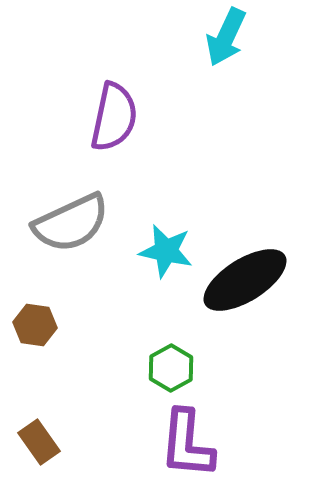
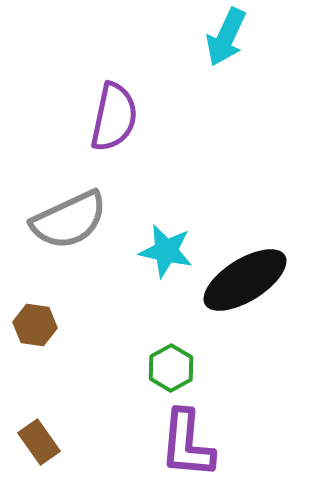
gray semicircle: moved 2 px left, 3 px up
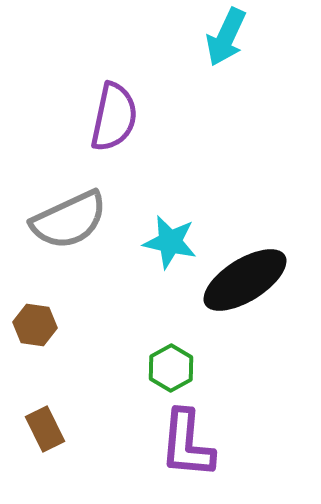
cyan star: moved 4 px right, 9 px up
brown rectangle: moved 6 px right, 13 px up; rotated 9 degrees clockwise
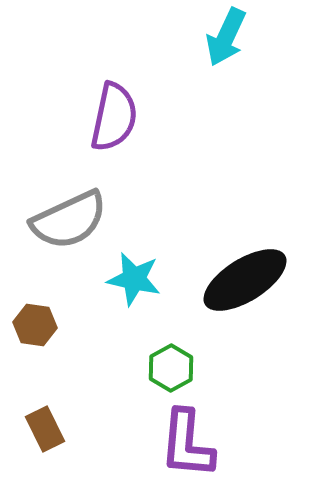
cyan star: moved 36 px left, 37 px down
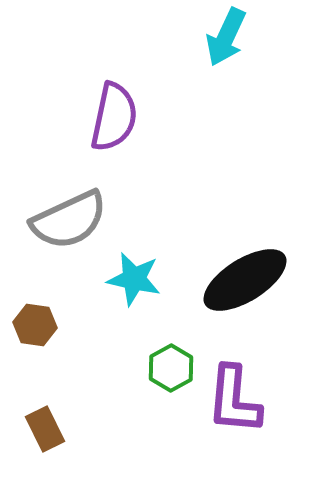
purple L-shape: moved 47 px right, 44 px up
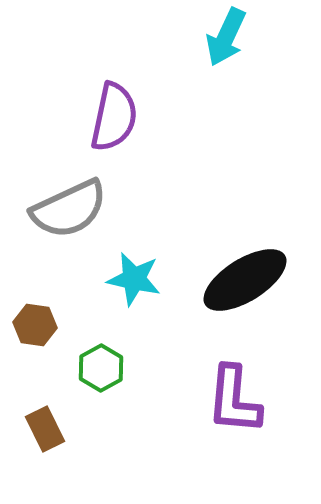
gray semicircle: moved 11 px up
green hexagon: moved 70 px left
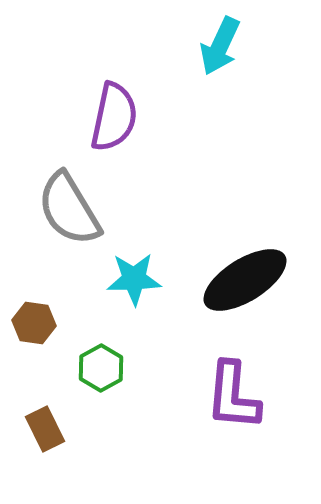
cyan arrow: moved 6 px left, 9 px down
gray semicircle: rotated 84 degrees clockwise
cyan star: rotated 14 degrees counterclockwise
brown hexagon: moved 1 px left, 2 px up
purple L-shape: moved 1 px left, 4 px up
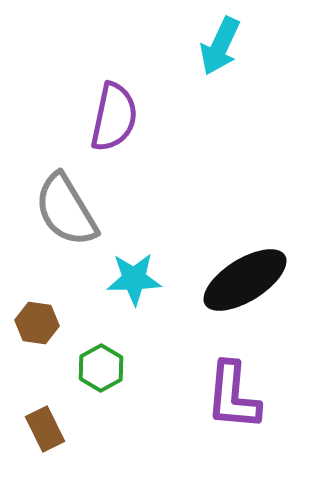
gray semicircle: moved 3 px left, 1 px down
brown hexagon: moved 3 px right
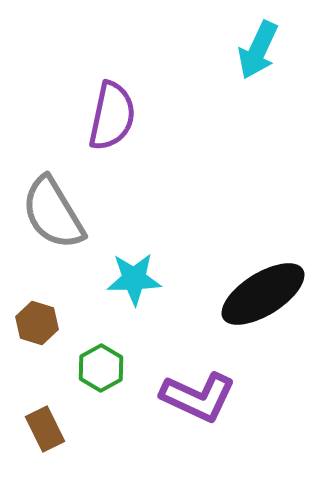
cyan arrow: moved 38 px right, 4 px down
purple semicircle: moved 2 px left, 1 px up
gray semicircle: moved 13 px left, 3 px down
black ellipse: moved 18 px right, 14 px down
brown hexagon: rotated 9 degrees clockwise
purple L-shape: moved 35 px left, 1 px down; rotated 70 degrees counterclockwise
